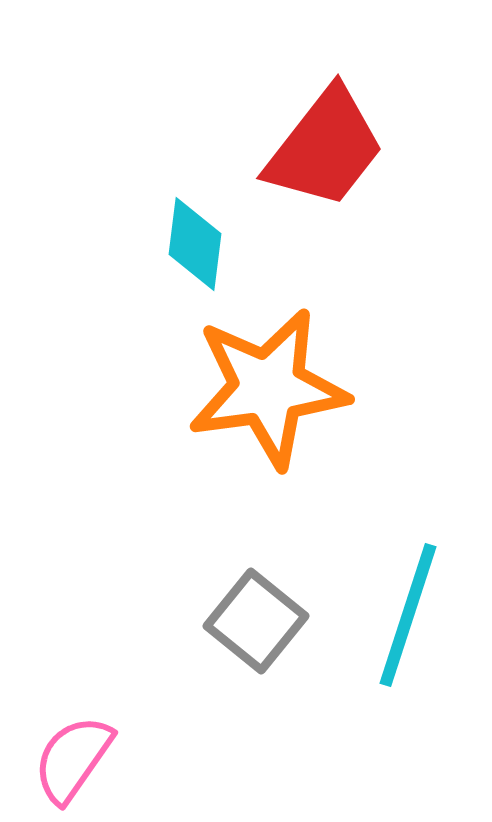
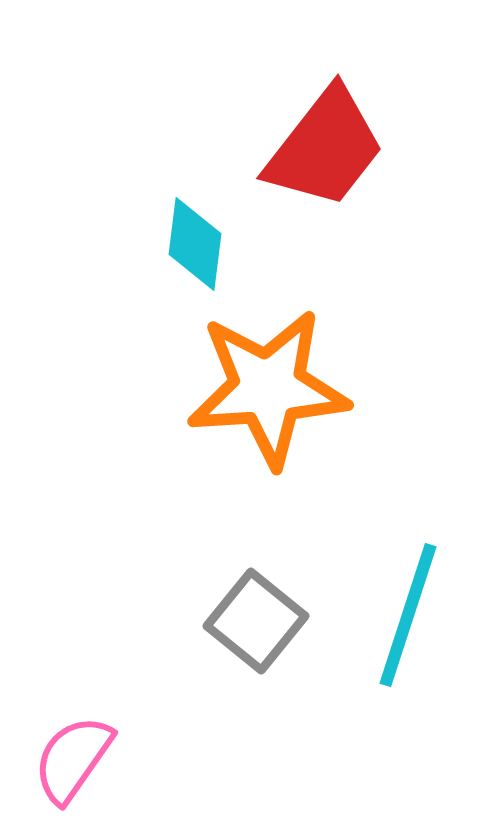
orange star: rotated 4 degrees clockwise
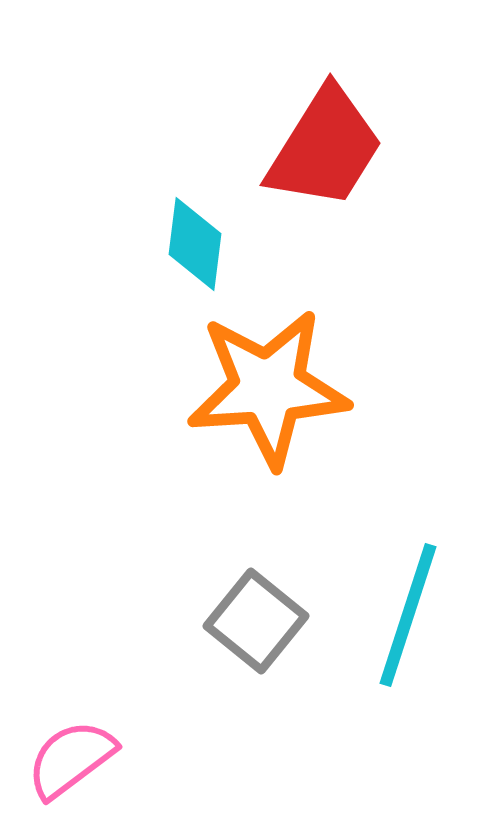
red trapezoid: rotated 6 degrees counterclockwise
pink semicircle: moved 2 px left; rotated 18 degrees clockwise
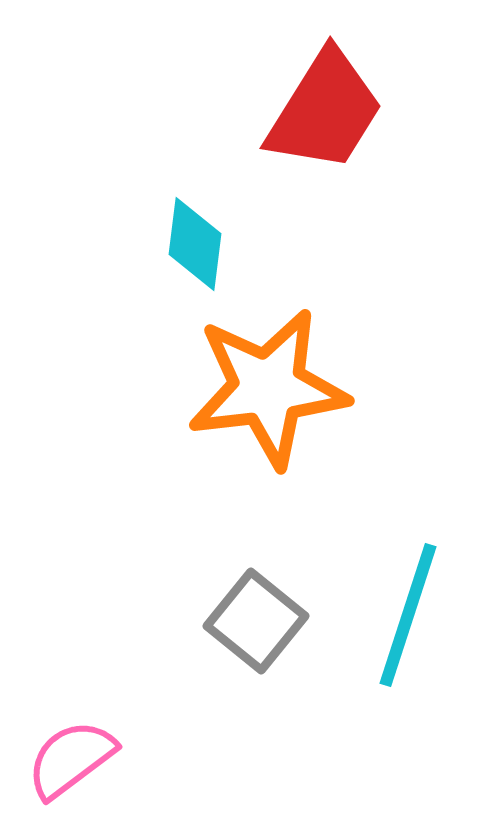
red trapezoid: moved 37 px up
orange star: rotated 3 degrees counterclockwise
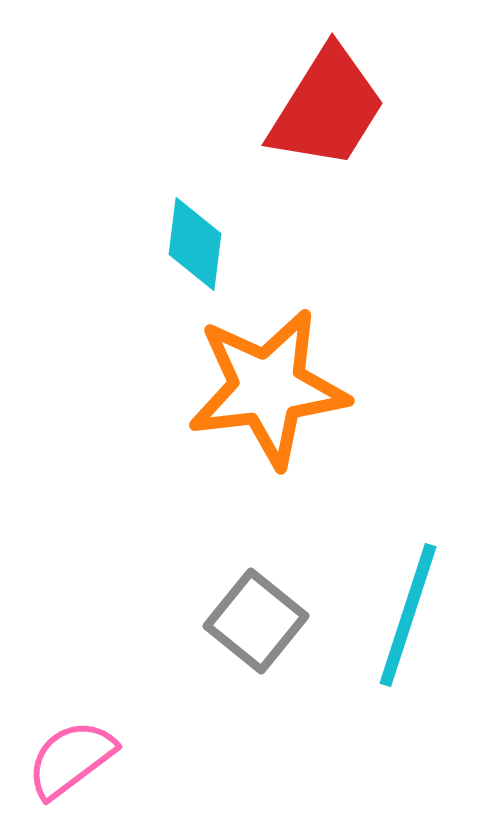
red trapezoid: moved 2 px right, 3 px up
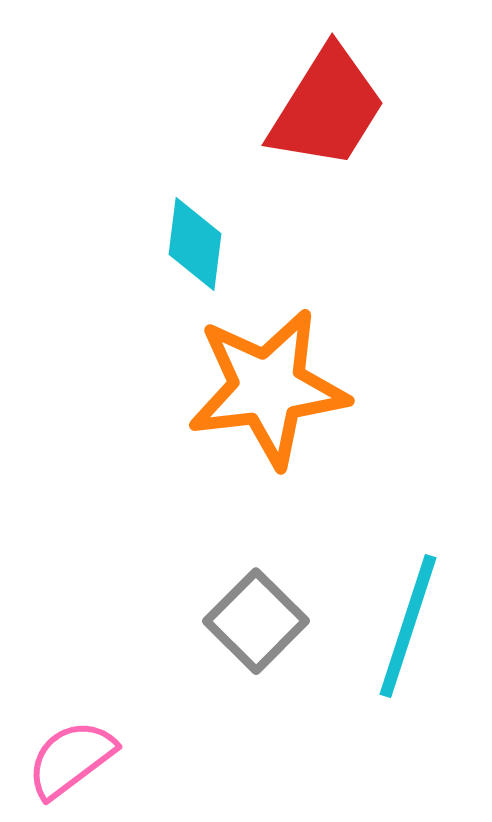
cyan line: moved 11 px down
gray square: rotated 6 degrees clockwise
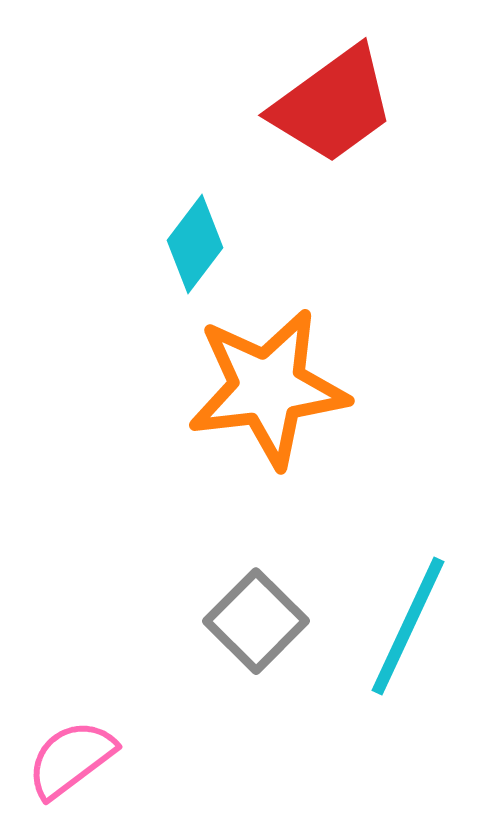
red trapezoid: moved 6 px right, 3 px up; rotated 22 degrees clockwise
cyan diamond: rotated 30 degrees clockwise
cyan line: rotated 7 degrees clockwise
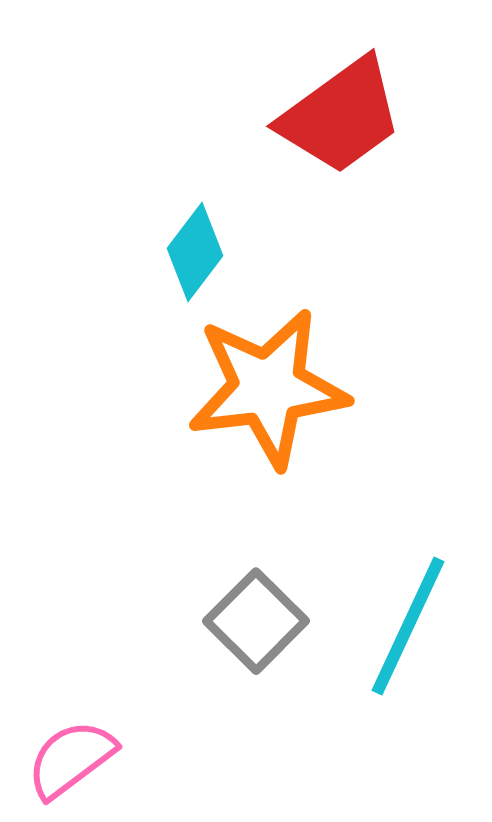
red trapezoid: moved 8 px right, 11 px down
cyan diamond: moved 8 px down
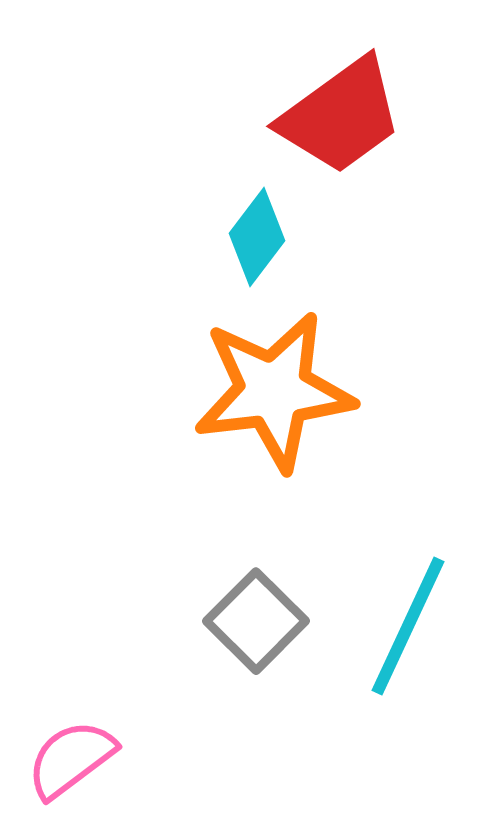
cyan diamond: moved 62 px right, 15 px up
orange star: moved 6 px right, 3 px down
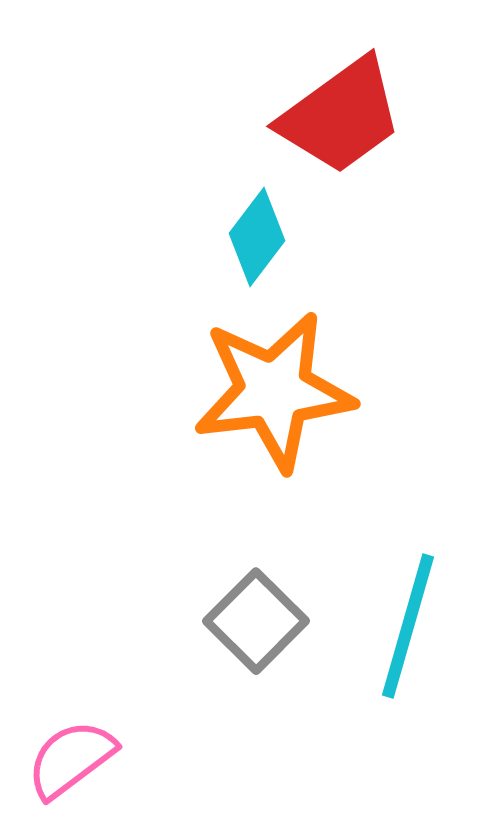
cyan line: rotated 9 degrees counterclockwise
